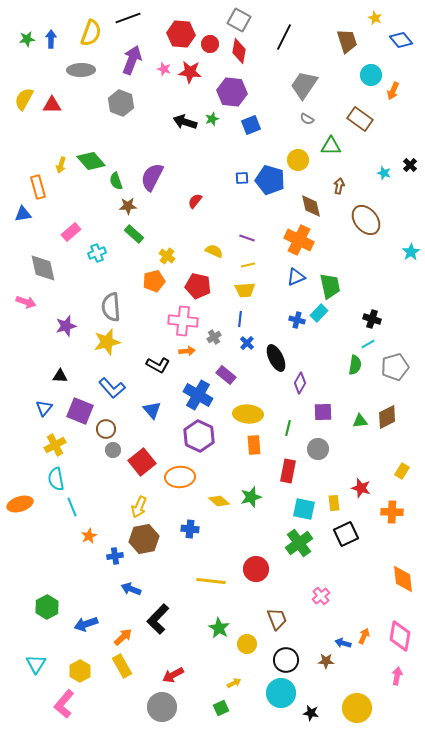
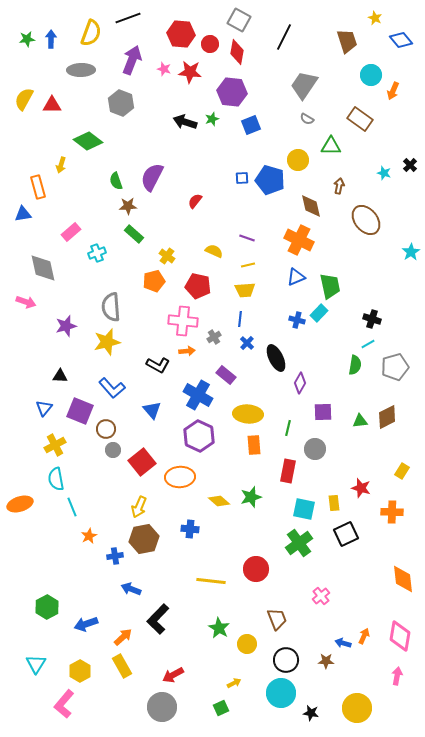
red diamond at (239, 51): moved 2 px left, 1 px down
green diamond at (91, 161): moved 3 px left, 20 px up; rotated 12 degrees counterclockwise
gray circle at (318, 449): moved 3 px left
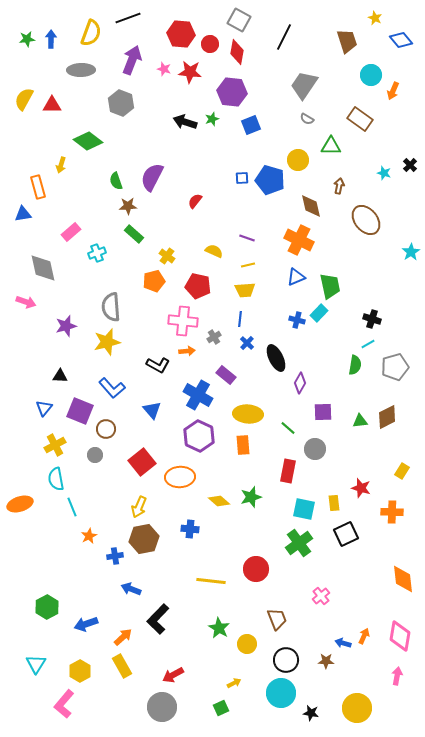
green line at (288, 428): rotated 63 degrees counterclockwise
orange rectangle at (254, 445): moved 11 px left
gray circle at (113, 450): moved 18 px left, 5 px down
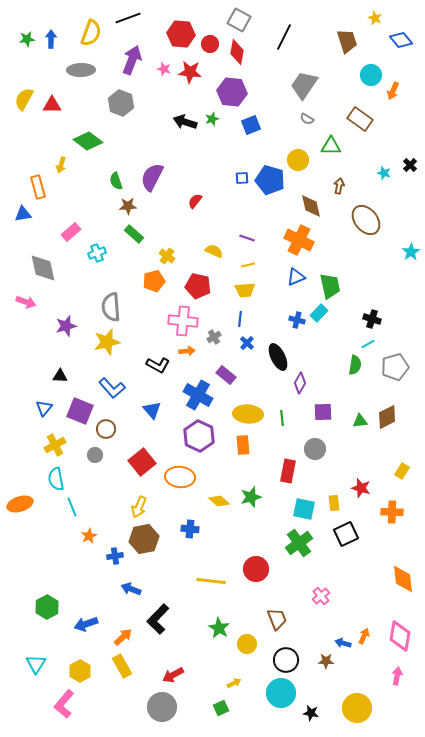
black ellipse at (276, 358): moved 2 px right, 1 px up
green line at (288, 428): moved 6 px left, 10 px up; rotated 42 degrees clockwise
orange ellipse at (180, 477): rotated 8 degrees clockwise
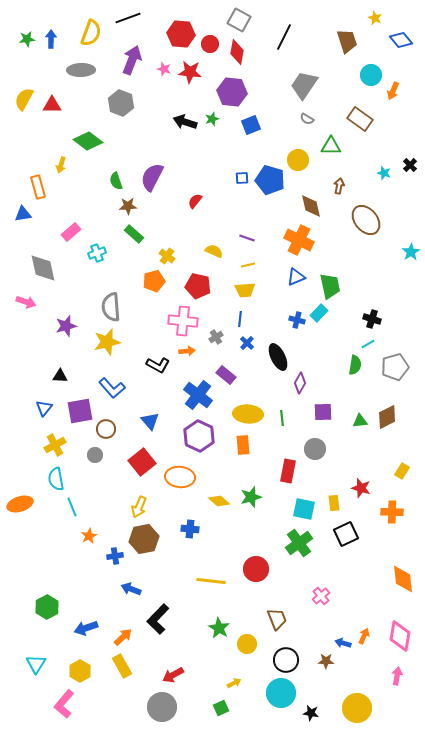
gray cross at (214, 337): moved 2 px right
blue cross at (198, 395): rotated 8 degrees clockwise
blue triangle at (152, 410): moved 2 px left, 11 px down
purple square at (80, 411): rotated 32 degrees counterclockwise
blue arrow at (86, 624): moved 4 px down
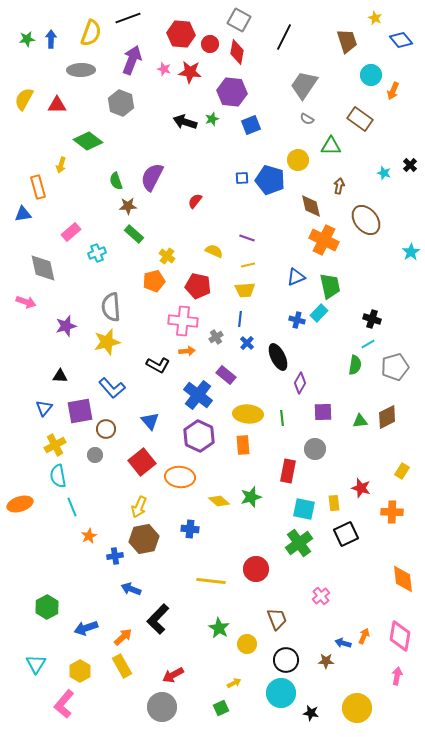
red triangle at (52, 105): moved 5 px right
orange cross at (299, 240): moved 25 px right
cyan semicircle at (56, 479): moved 2 px right, 3 px up
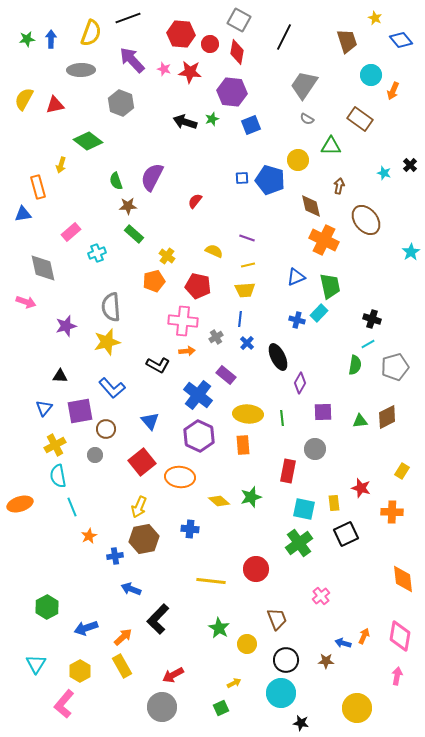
purple arrow at (132, 60): rotated 64 degrees counterclockwise
red triangle at (57, 105): moved 2 px left; rotated 12 degrees counterclockwise
black star at (311, 713): moved 10 px left, 10 px down
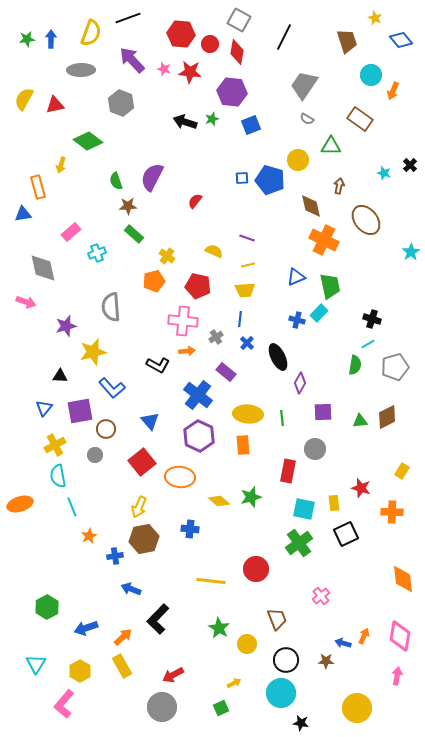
yellow star at (107, 342): moved 14 px left, 10 px down
purple rectangle at (226, 375): moved 3 px up
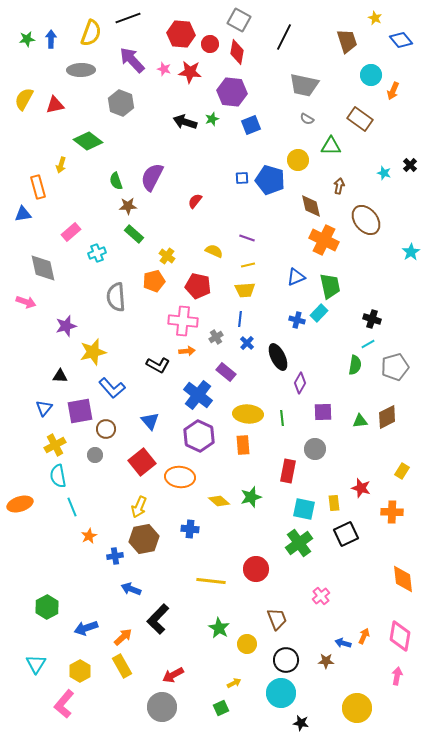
gray trapezoid at (304, 85): rotated 112 degrees counterclockwise
gray semicircle at (111, 307): moved 5 px right, 10 px up
